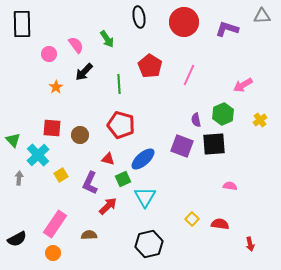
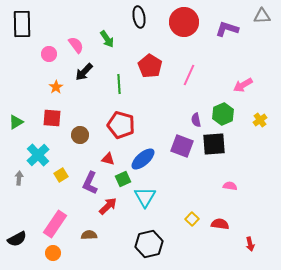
red square at (52, 128): moved 10 px up
green triangle at (13, 140): moved 3 px right, 18 px up; rotated 42 degrees clockwise
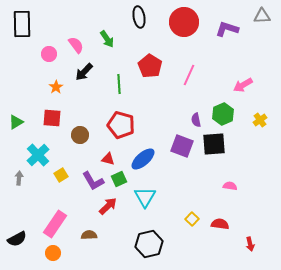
green square at (123, 179): moved 4 px left
purple L-shape at (90, 183): moved 3 px right, 2 px up; rotated 55 degrees counterclockwise
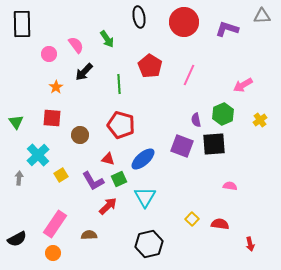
green triangle at (16, 122): rotated 35 degrees counterclockwise
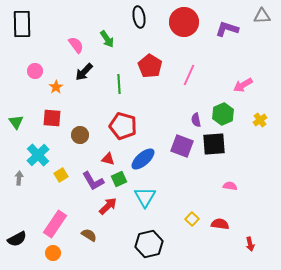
pink circle at (49, 54): moved 14 px left, 17 px down
red pentagon at (121, 125): moved 2 px right, 1 px down
brown semicircle at (89, 235): rotated 35 degrees clockwise
